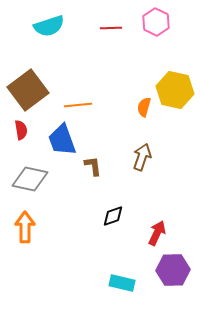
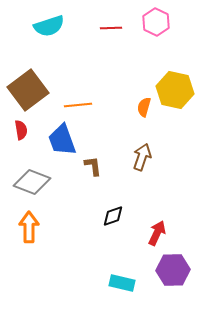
gray diamond: moved 2 px right, 3 px down; rotated 9 degrees clockwise
orange arrow: moved 4 px right
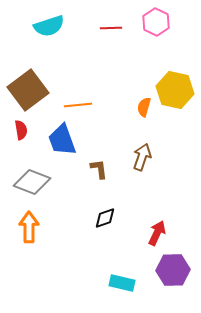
brown L-shape: moved 6 px right, 3 px down
black diamond: moved 8 px left, 2 px down
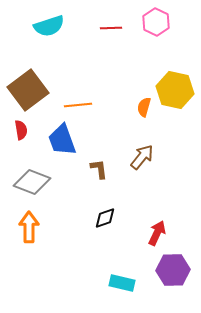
brown arrow: rotated 20 degrees clockwise
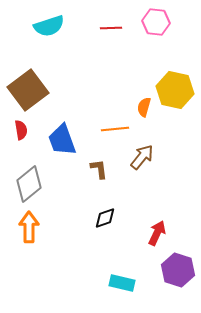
pink hexagon: rotated 20 degrees counterclockwise
orange line: moved 37 px right, 24 px down
gray diamond: moved 3 px left, 2 px down; rotated 60 degrees counterclockwise
purple hexagon: moved 5 px right; rotated 20 degrees clockwise
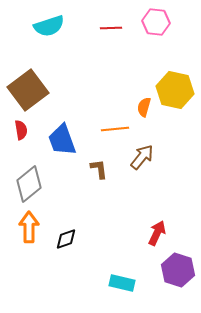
black diamond: moved 39 px left, 21 px down
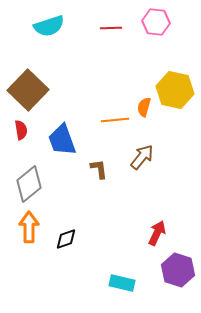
brown square: rotated 9 degrees counterclockwise
orange line: moved 9 px up
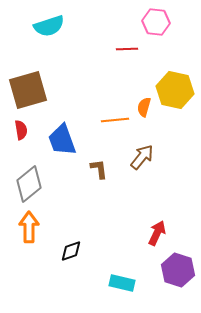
red line: moved 16 px right, 21 px down
brown square: rotated 30 degrees clockwise
black diamond: moved 5 px right, 12 px down
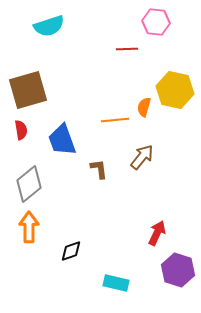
cyan rectangle: moved 6 px left
